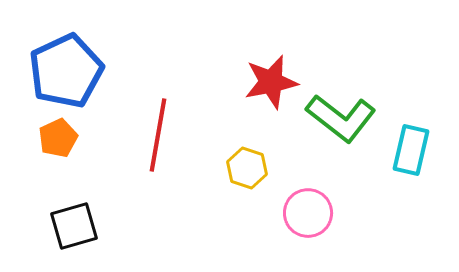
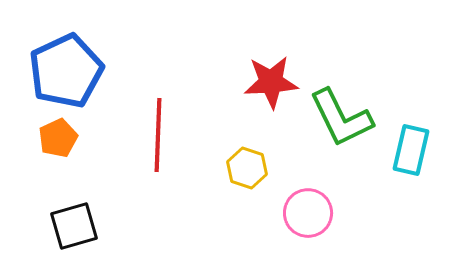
red star: rotated 8 degrees clockwise
green L-shape: rotated 26 degrees clockwise
red line: rotated 8 degrees counterclockwise
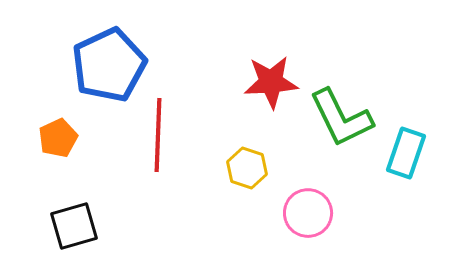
blue pentagon: moved 43 px right, 6 px up
cyan rectangle: moved 5 px left, 3 px down; rotated 6 degrees clockwise
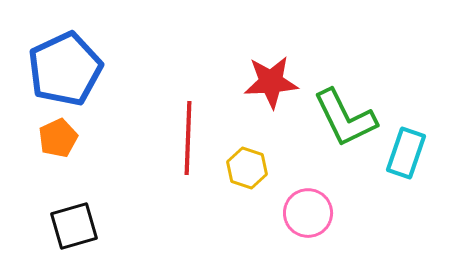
blue pentagon: moved 44 px left, 4 px down
green L-shape: moved 4 px right
red line: moved 30 px right, 3 px down
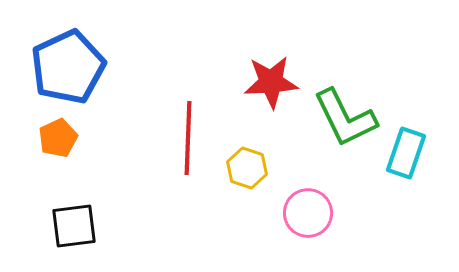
blue pentagon: moved 3 px right, 2 px up
black square: rotated 9 degrees clockwise
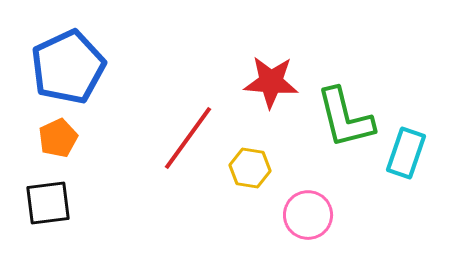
red star: rotated 8 degrees clockwise
green L-shape: rotated 12 degrees clockwise
red line: rotated 34 degrees clockwise
yellow hexagon: moved 3 px right; rotated 9 degrees counterclockwise
pink circle: moved 2 px down
black square: moved 26 px left, 23 px up
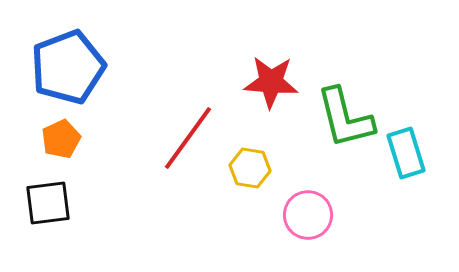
blue pentagon: rotated 4 degrees clockwise
orange pentagon: moved 3 px right, 1 px down
cyan rectangle: rotated 36 degrees counterclockwise
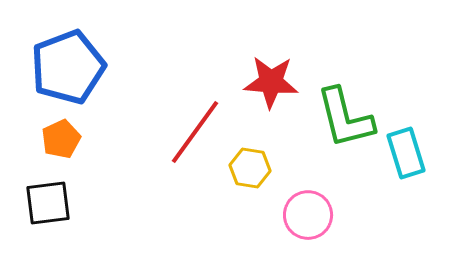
red line: moved 7 px right, 6 px up
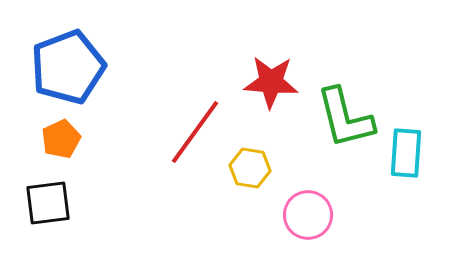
cyan rectangle: rotated 21 degrees clockwise
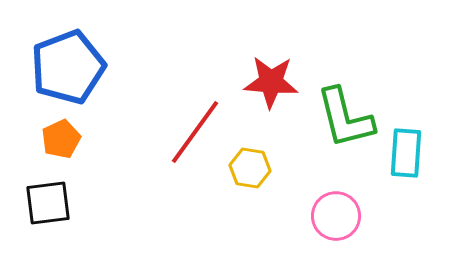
pink circle: moved 28 px right, 1 px down
